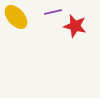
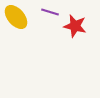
purple line: moved 3 px left; rotated 30 degrees clockwise
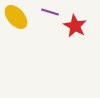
red star: rotated 15 degrees clockwise
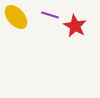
purple line: moved 3 px down
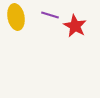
yellow ellipse: rotated 30 degrees clockwise
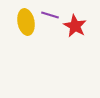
yellow ellipse: moved 10 px right, 5 px down
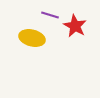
yellow ellipse: moved 6 px right, 16 px down; rotated 65 degrees counterclockwise
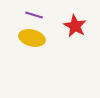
purple line: moved 16 px left
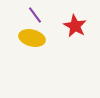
purple line: moved 1 px right; rotated 36 degrees clockwise
